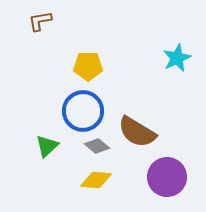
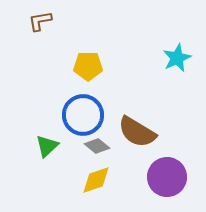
blue circle: moved 4 px down
yellow diamond: rotated 24 degrees counterclockwise
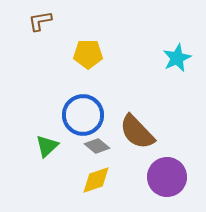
yellow pentagon: moved 12 px up
brown semicircle: rotated 15 degrees clockwise
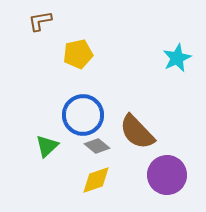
yellow pentagon: moved 10 px left; rotated 12 degrees counterclockwise
purple circle: moved 2 px up
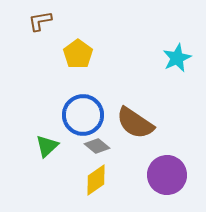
yellow pentagon: rotated 24 degrees counterclockwise
brown semicircle: moved 2 px left, 9 px up; rotated 12 degrees counterclockwise
yellow diamond: rotated 16 degrees counterclockwise
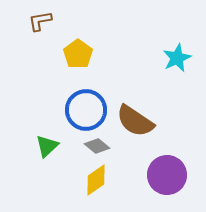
blue circle: moved 3 px right, 5 px up
brown semicircle: moved 2 px up
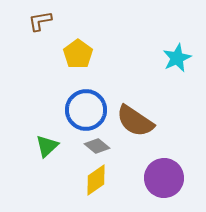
purple circle: moved 3 px left, 3 px down
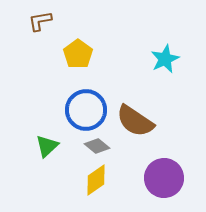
cyan star: moved 12 px left, 1 px down
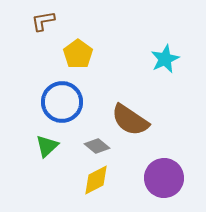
brown L-shape: moved 3 px right
blue circle: moved 24 px left, 8 px up
brown semicircle: moved 5 px left, 1 px up
yellow diamond: rotated 8 degrees clockwise
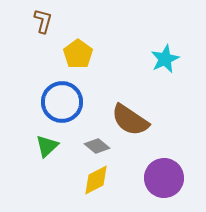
brown L-shape: rotated 115 degrees clockwise
